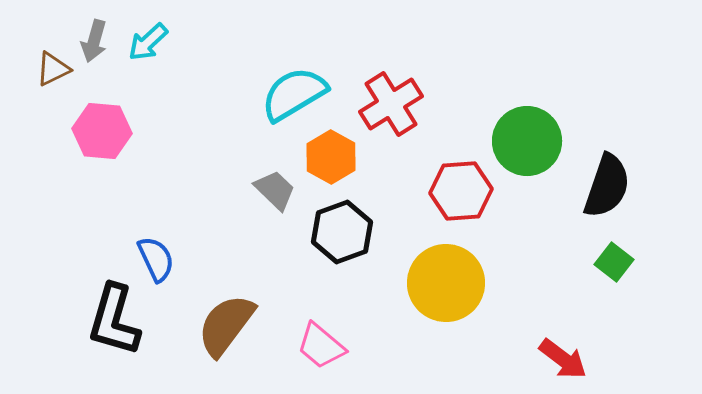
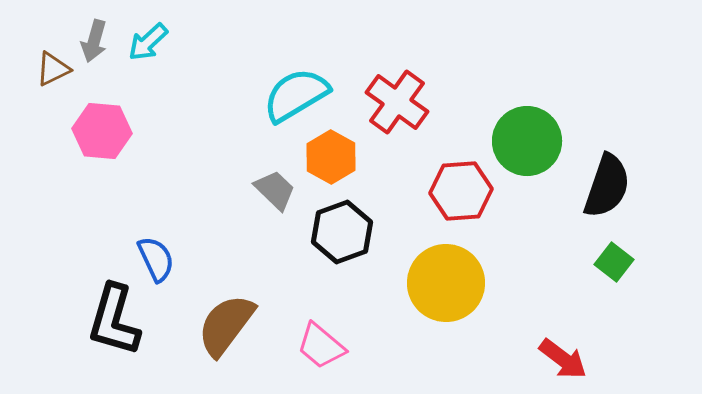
cyan semicircle: moved 2 px right, 1 px down
red cross: moved 6 px right, 2 px up; rotated 22 degrees counterclockwise
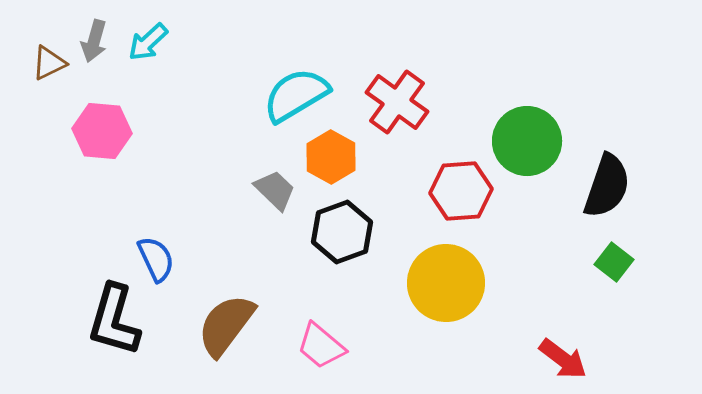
brown triangle: moved 4 px left, 6 px up
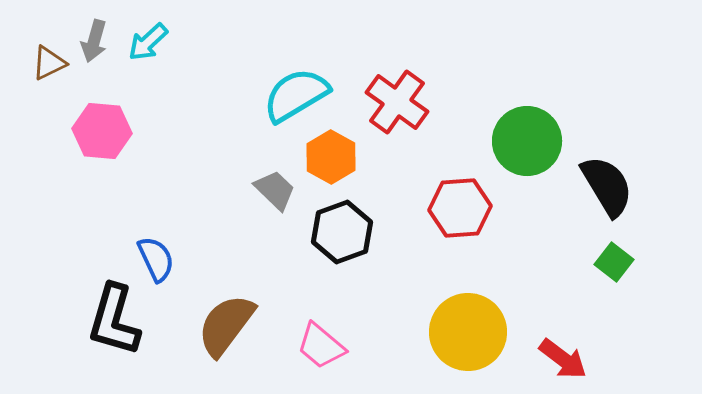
black semicircle: rotated 50 degrees counterclockwise
red hexagon: moved 1 px left, 17 px down
yellow circle: moved 22 px right, 49 px down
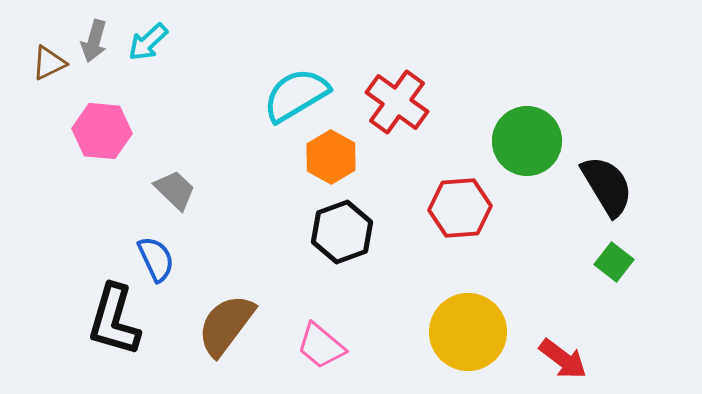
gray trapezoid: moved 100 px left
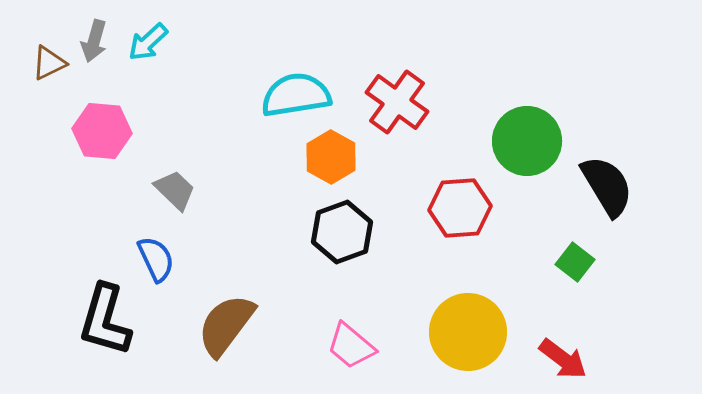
cyan semicircle: rotated 22 degrees clockwise
green square: moved 39 px left
black L-shape: moved 9 px left
pink trapezoid: moved 30 px right
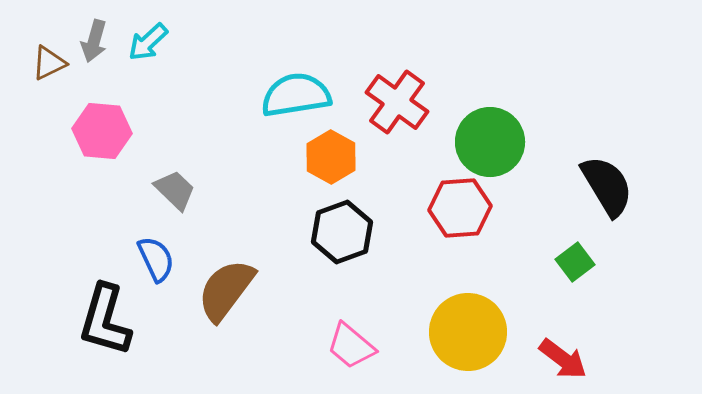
green circle: moved 37 px left, 1 px down
green square: rotated 15 degrees clockwise
brown semicircle: moved 35 px up
